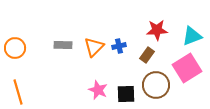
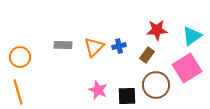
cyan triangle: rotated 15 degrees counterclockwise
orange circle: moved 5 px right, 9 px down
black square: moved 1 px right, 2 px down
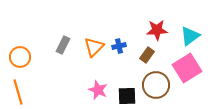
cyan triangle: moved 2 px left
gray rectangle: rotated 66 degrees counterclockwise
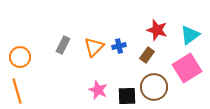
red star: rotated 20 degrees clockwise
cyan triangle: moved 1 px up
brown circle: moved 2 px left, 2 px down
orange line: moved 1 px left, 1 px up
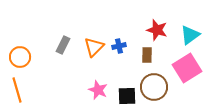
brown rectangle: rotated 35 degrees counterclockwise
orange line: moved 1 px up
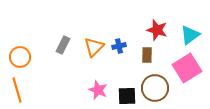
brown circle: moved 1 px right, 1 px down
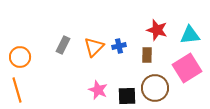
cyan triangle: rotated 30 degrees clockwise
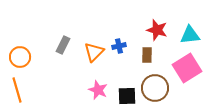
orange triangle: moved 5 px down
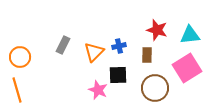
black square: moved 9 px left, 21 px up
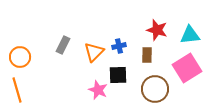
brown circle: moved 1 px down
